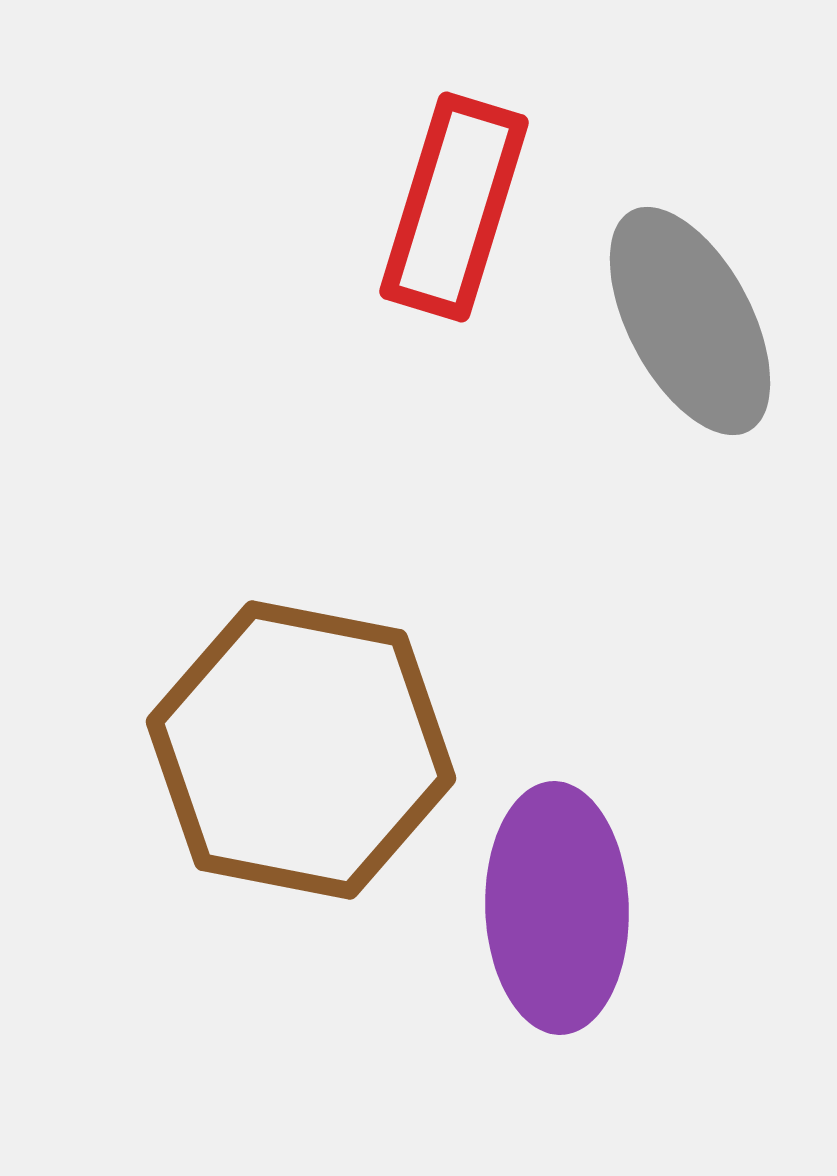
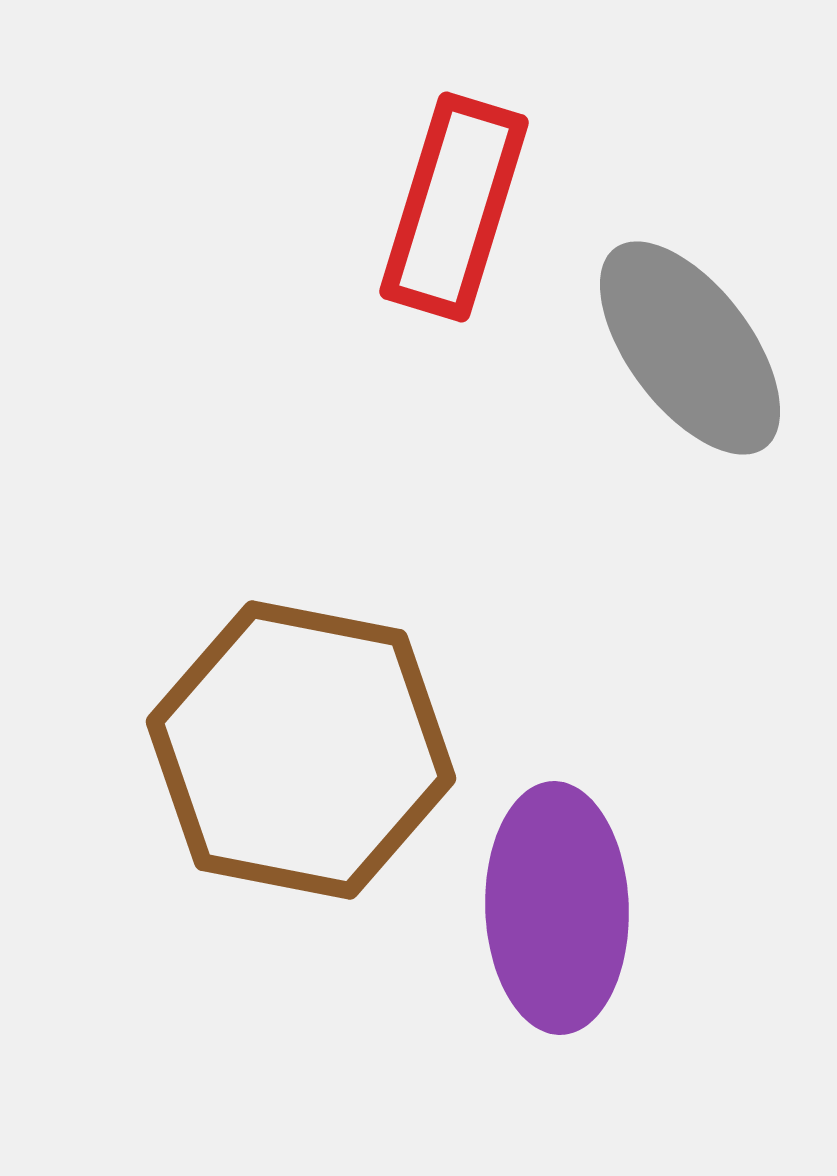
gray ellipse: moved 27 px down; rotated 9 degrees counterclockwise
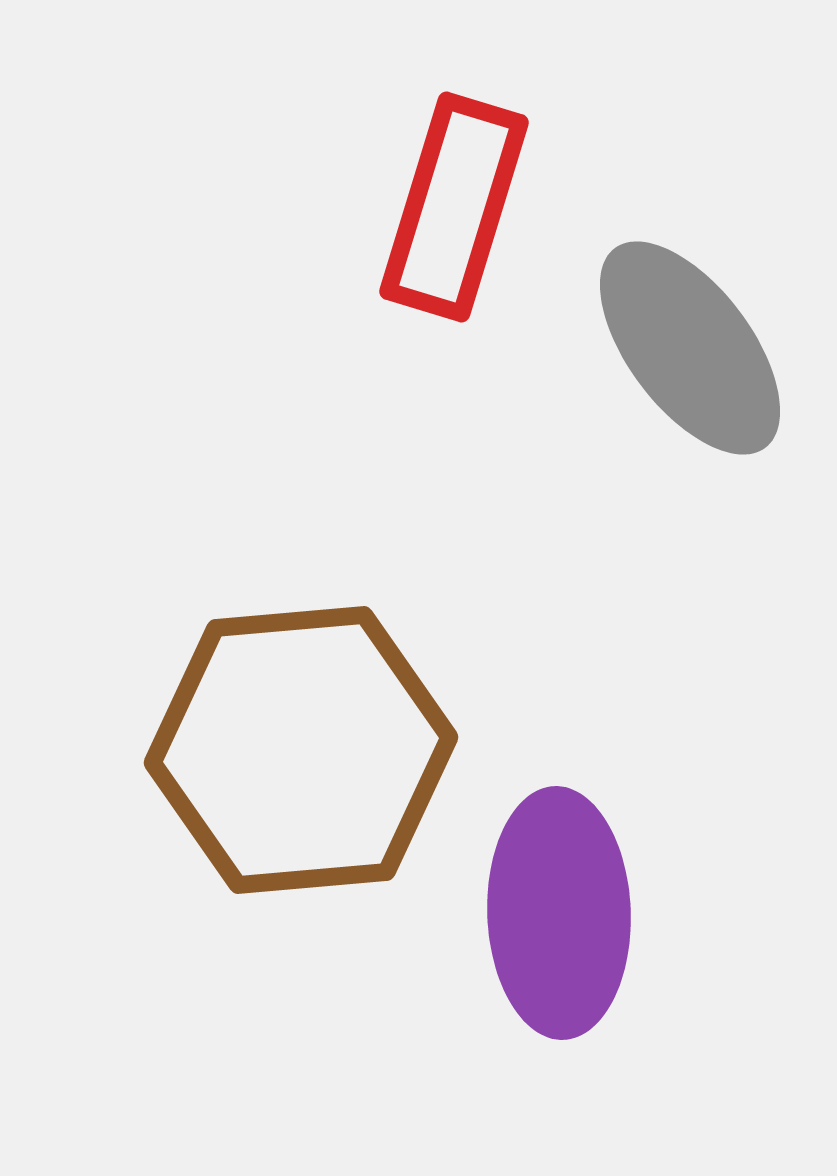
brown hexagon: rotated 16 degrees counterclockwise
purple ellipse: moved 2 px right, 5 px down
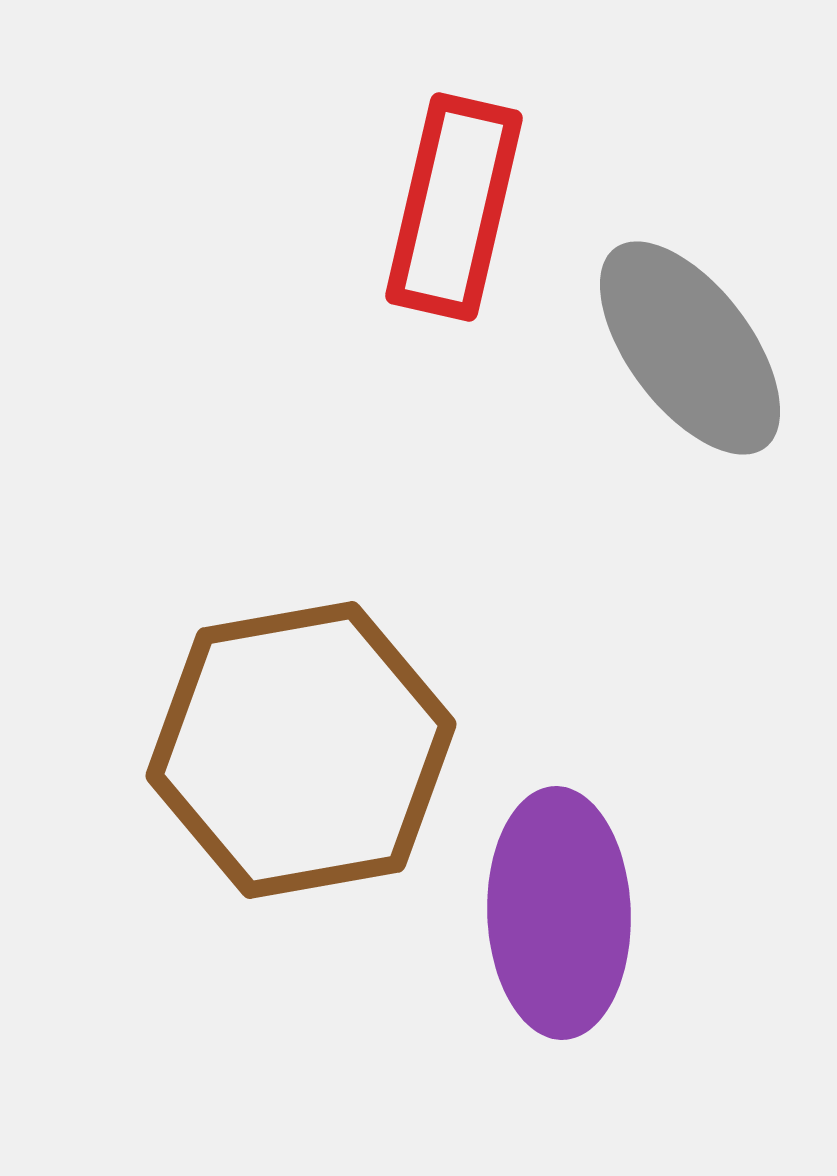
red rectangle: rotated 4 degrees counterclockwise
brown hexagon: rotated 5 degrees counterclockwise
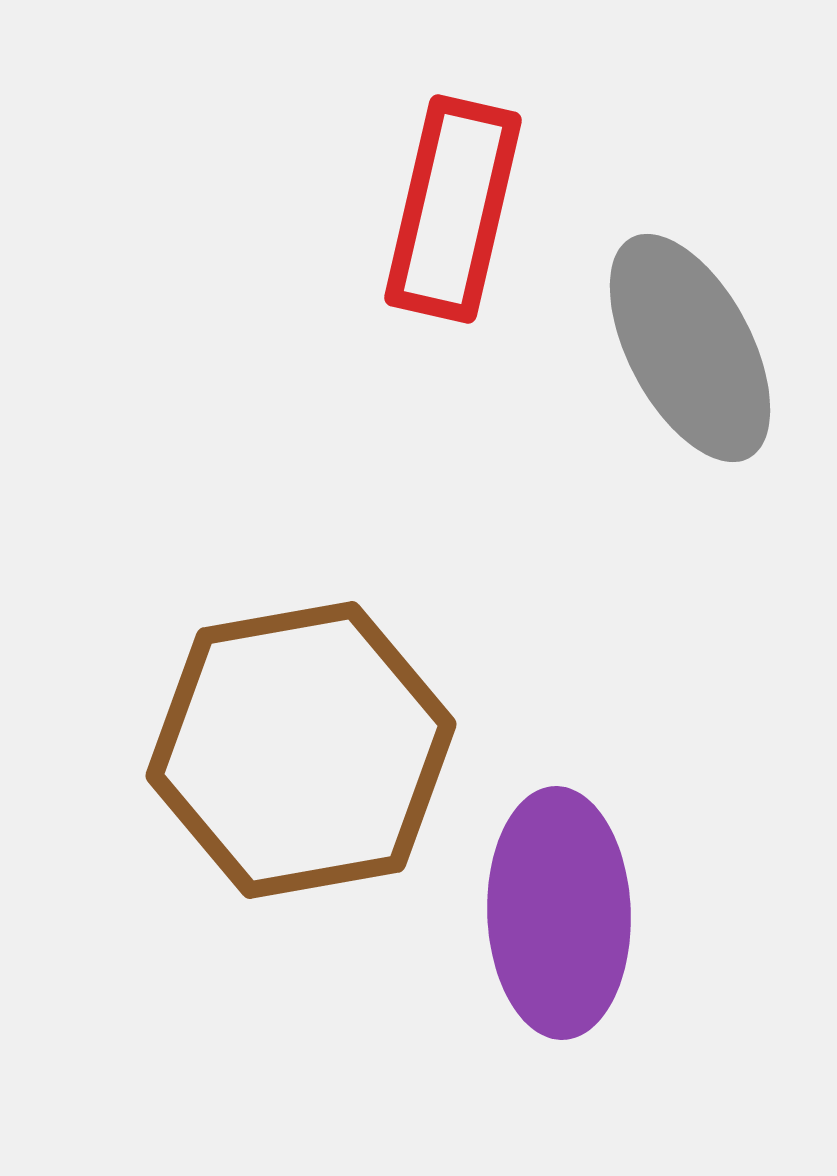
red rectangle: moved 1 px left, 2 px down
gray ellipse: rotated 9 degrees clockwise
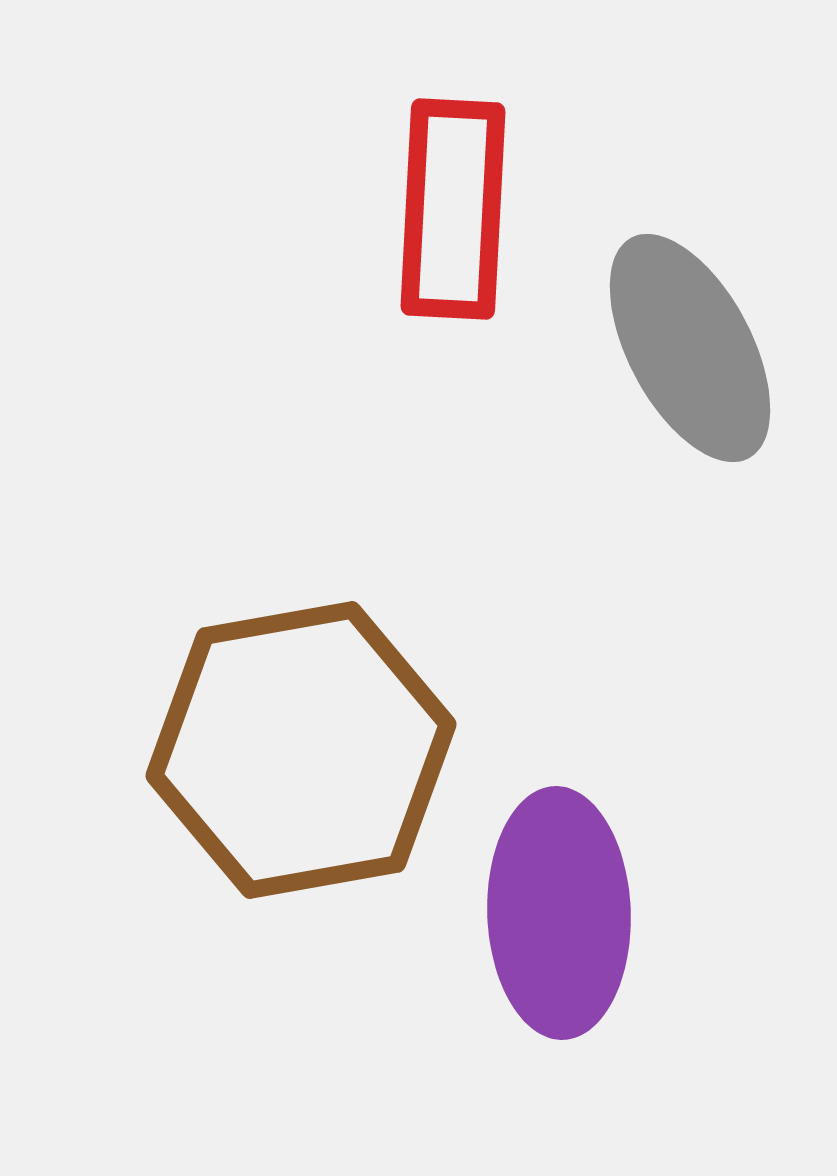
red rectangle: rotated 10 degrees counterclockwise
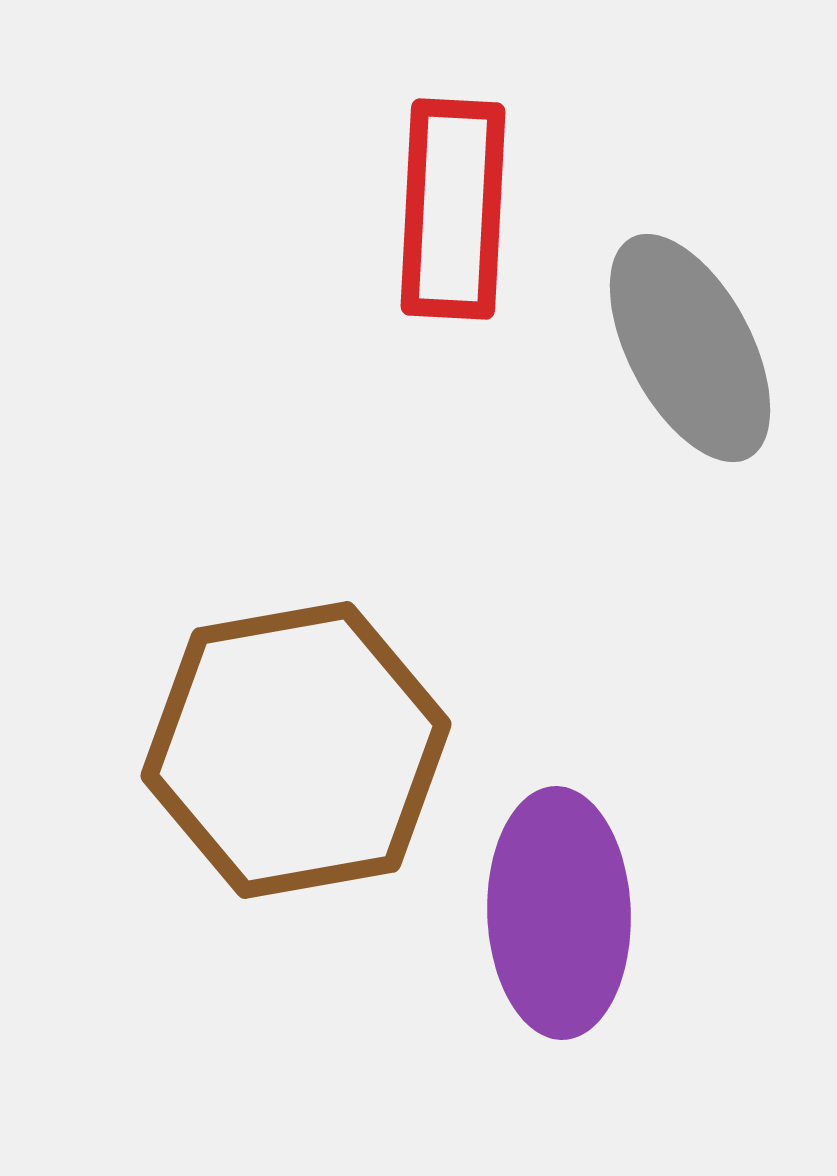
brown hexagon: moved 5 px left
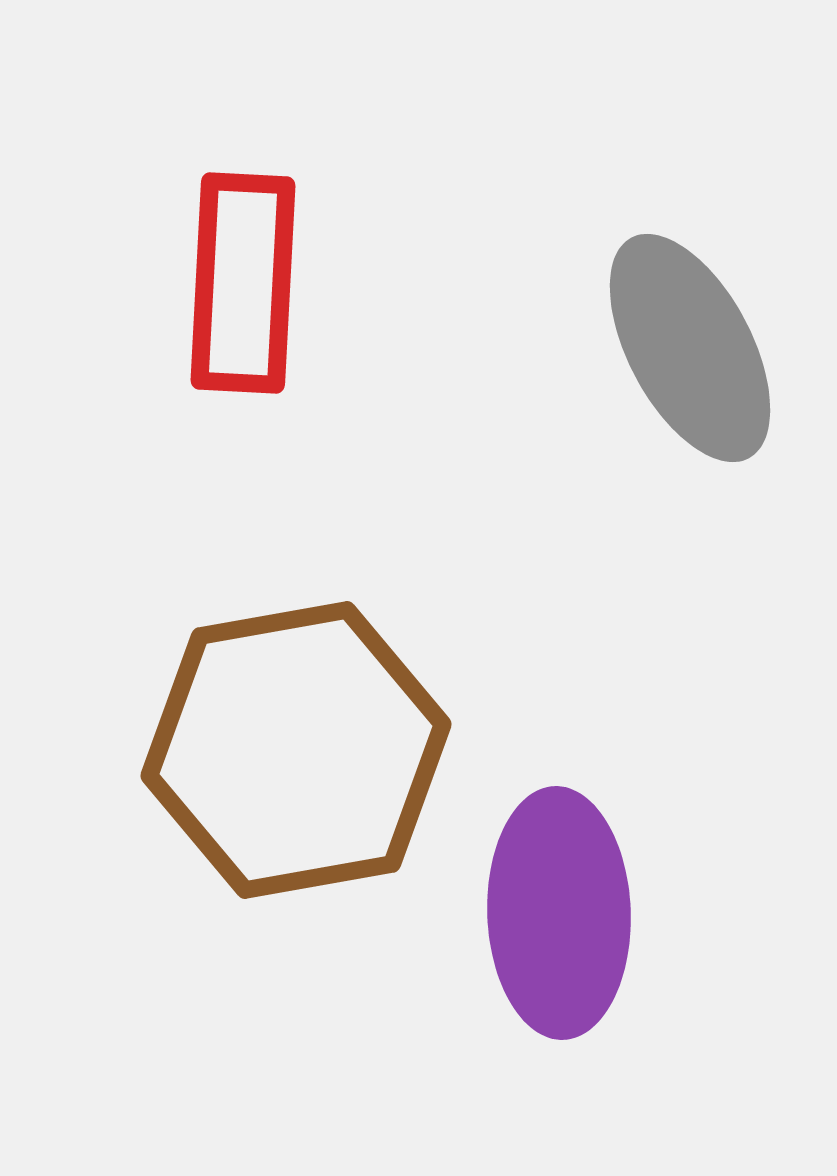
red rectangle: moved 210 px left, 74 px down
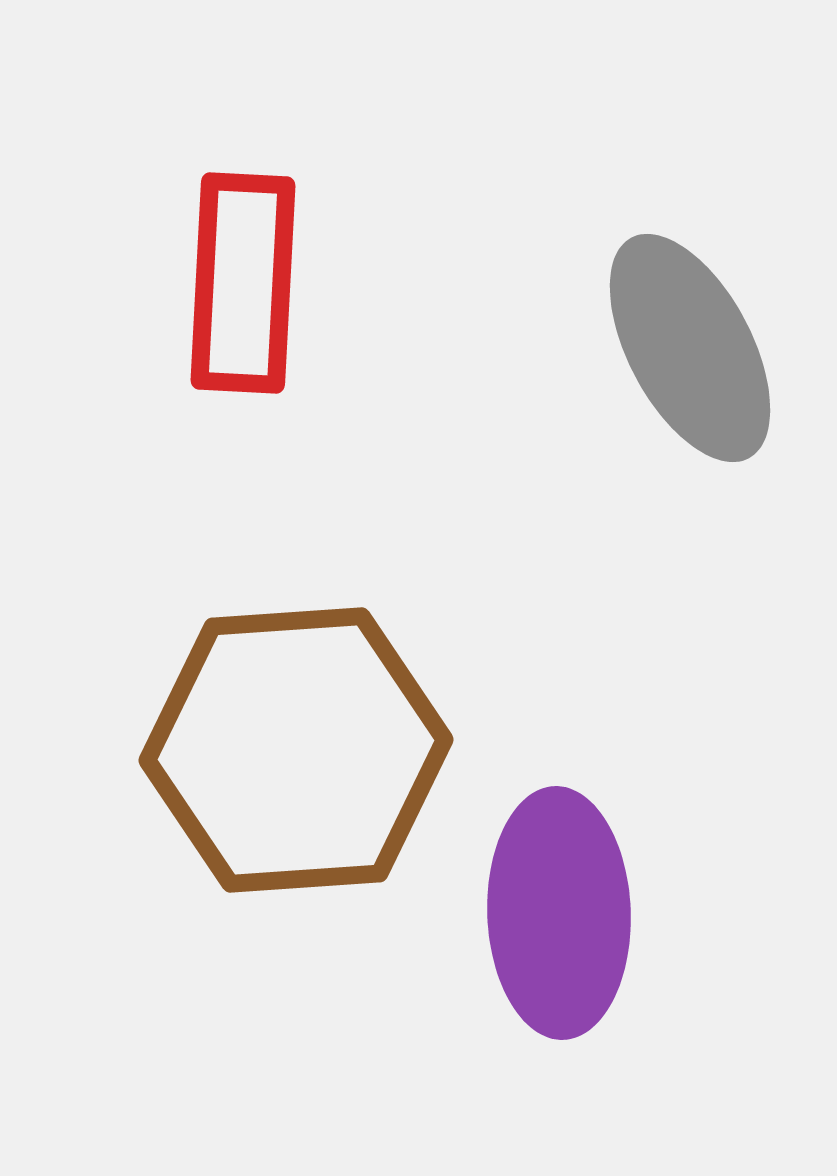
brown hexagon: rotated 6 degrees clockwise
